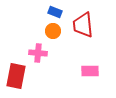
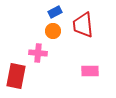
blue rectangle: rotated 48 degrees counterclockwise
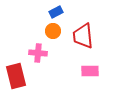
blue rectangle: moved 1 px right
red trapezoid: moved 11 px down
red rectangle: rotated 25 degrees counterclockwise
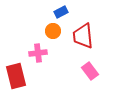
blue rectangle: moved 5 px right
pink cross: rotated 12 degrees counterclockwise
pink rectangle: rotated 54 degrees clockwise
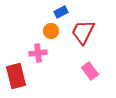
orange circle: moved 2 px left
red trapezoid: moved 4 px up; rotated 32 degrees clockwise
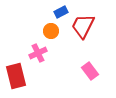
red trapezoid: moved 6 px up
pink cross: rotated 18 degrees counterclockwise
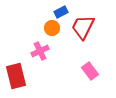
red trapezoid: moved 1 px down
orange circle: moved 1 px right, 3 px up
pink cross: moved 2 px right, 2 px up
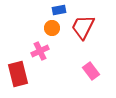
blue rectangle: moved 2 px left, 2 px up; rotated 16 degrees clockwise
pink rectangle: moved 1 px right
red rectangle: moved 2 px right, 2 px up
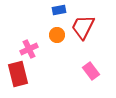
orange circle: moved 5 px right, 7 px down
pink cross: moved 11 px left, 2 px up
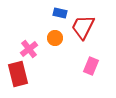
blue rectangle: moved 1 px right, 3 px down; rotated 24 degrees clockwise
orange circle: moved 2 px left, 3 px down
pink cross: rotated 12 degrees counterclockwise
pink rectangle: moved 5 px up; rotated 60 degrees clockwise
